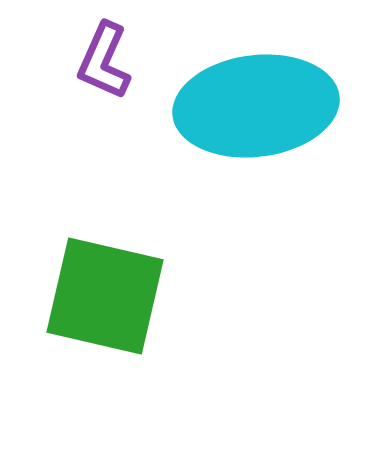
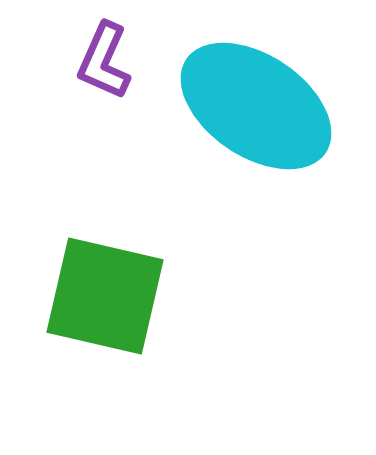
cyan ellipse: rotated 41 degrees clockwise
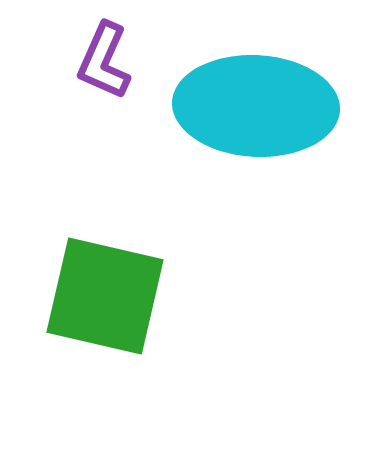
cyan ellipse: rotated 31 degrees counterclockwise
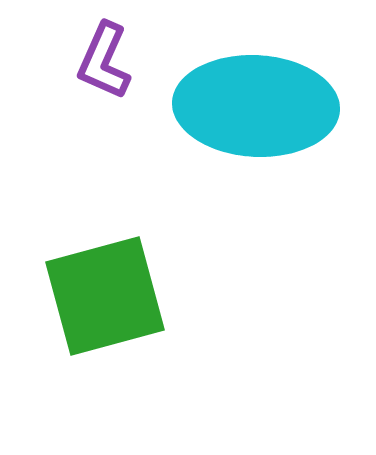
green square: rotated 28 degrees counterclockwise
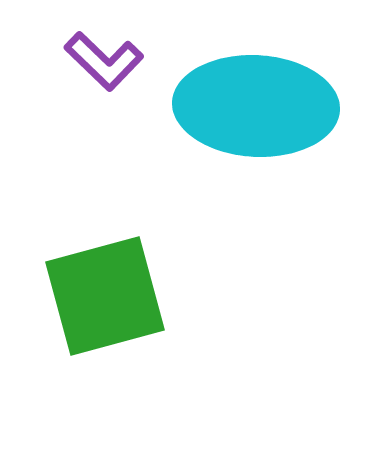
purple L-shape: rotated 70 degrees counterclockwise
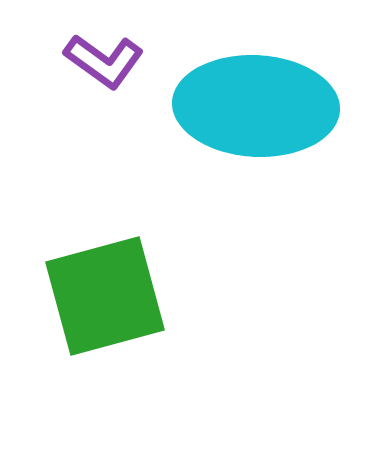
purple L-shape: rotated 8 degrees counterclockwise
